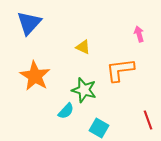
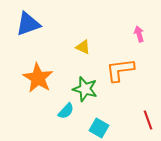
blue triangle: moved 1 px left, 1 px down; rotated 28 degrees clockwise
orange star: moved 3 px right, 2 px down
green star: moved 1 px right, 1 px up
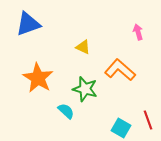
pink arrow: moved 1 px left, 2 px up
orange L-shape: rotated 48 degrees clockwise
cyan semicircle: rotated 90 degrees counterclockwise
cyan square: moved 22 px right
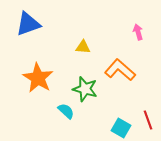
yellow triangle: rotated 21 degrees counterclockwise
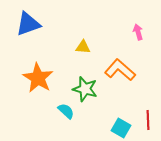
red line: rotated 18 degrees clockwise
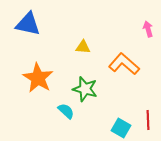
blue triangle: rotated 32 degrees clockwise
pink arrow: moved 10 px right, 3 px up
orange L-shape: moved 4 px right, 6 px up
